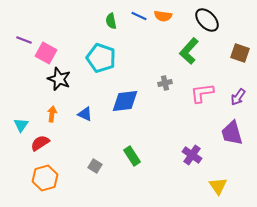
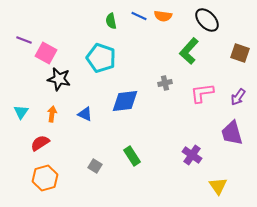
black star: rotated 10 degrees counterclockwise
cyan triangle: moved 13 px up
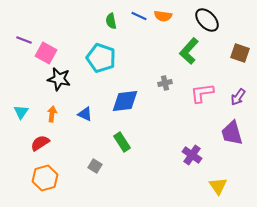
green rectangle: moved 10 px left, 14 px up
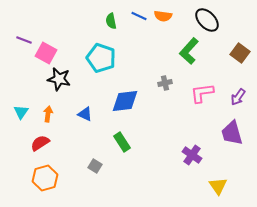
brown square: rotated 18 degrees clockwise
orange arrow: moved 4 px left
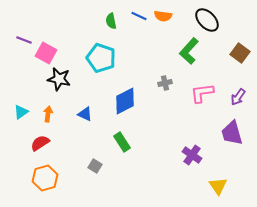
blue diamond: rotated 20 degrees counterclockwise
cyan triangle: rotated 21 degrees clockwise
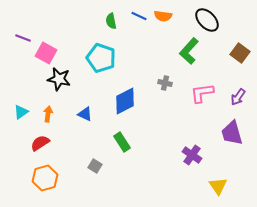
purple line: moved 1 px left, 2 px up
gray cross: rotated 24 degrees clockwise
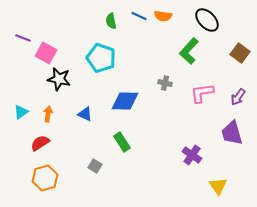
blue diamond: rotated 28 degrees clockwise
